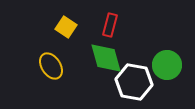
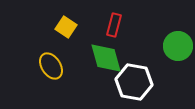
red rectangle: moved 4 px right
green circle: moved 11 px right, 19 px up
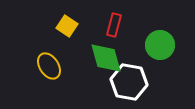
yellow square: moved 1 px right, 1 px up
green circle: moved 18 px left, 1 px up
yellow ellipse: moved 2 px left
white hexagon: moved 5 px left
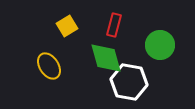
yellow square: rotated 25 degrees clockwise
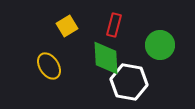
green diamond: rotated 12 degrees clockwise
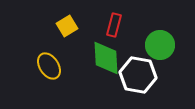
white hexagon: moved 9 px right, 7 px up
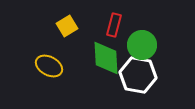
green circle: moved 18 px left
yellow ellipse: rotated 28 degrees counterclockwise
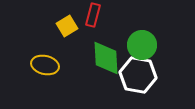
red rectangle: moved 21 px left, 10 px up
yellow ellipse: moved 4 px left, 1 px up; rotated 16 degrees counterclockwise
